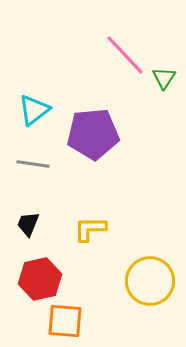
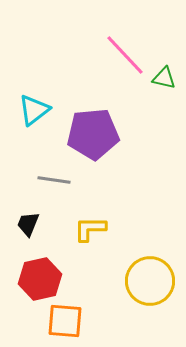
green triangle: rotated 50 degrees counterclockwise
gray line: moved 21 px right, 16 px down
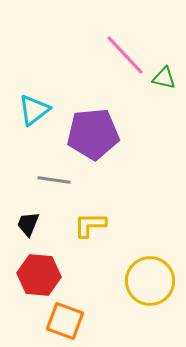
yellow L-shape: moved 4 px up
red hexagon: moved 1 px left, 4 px up; rotated 18 degrees clockwise
orange square: rotated 15 degrees clockwise
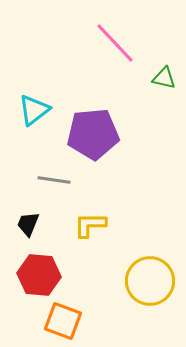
pink line: moved 10 px left, 12 px up
orange square: moved 2 px left
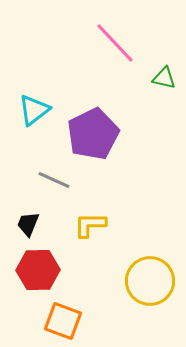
purple pentagon: rotated 21 degrees counterclockwise
gray line: rotated 16 degrees clockwise
red hexagon: moved 1 px left, 5 px up; rotated 6 degrees counterclockwise
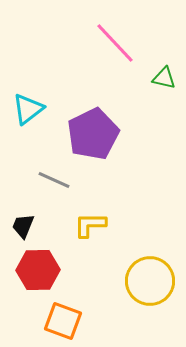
cyan triangle: moved 6 px left, 1 px up
black trapezoid: moved 5 px left, 2 px down
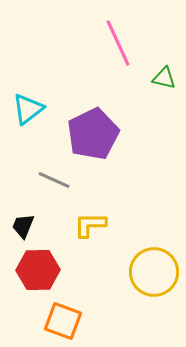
pink line: moved 3 px right; rotated 18 degrees clockwise
yellow circle: moved 4 px right, 9 px up
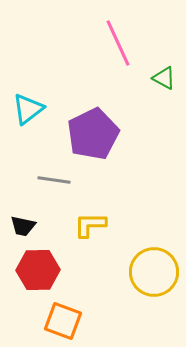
green triangle: rotated 15 degrees clockwise
gray line: rotated 16 degrees counterclockwise
black trapezoid: rotated 100 degrees counterclockwise
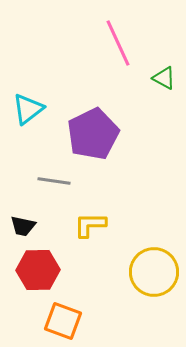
gray line: moved 1 px down
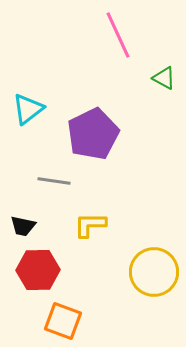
pink line: moved 8 px up
